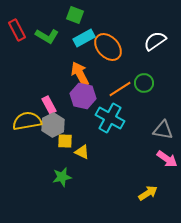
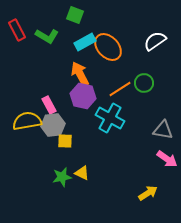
cyan rectangle: moved 1 px right, 4 px down
gray hexagon: rotated 20 degrees clockwise
yellow triangle: moved 21 px down
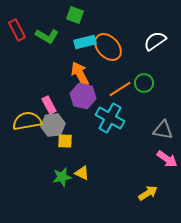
cyan rectangle: rotated 15 degrees clockwise
